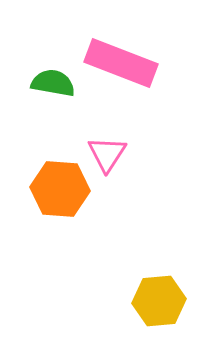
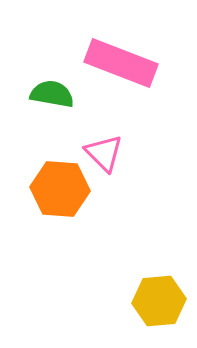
green semicircle: moved 1 px left, 11 px down
pink triangle: moved 3 px left, 1 px up; rotated 18 degrees counterclockwise
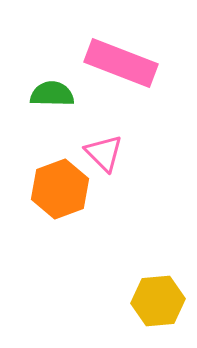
green semicircle: rotated 9 degrees counterclockwise
orange hexagon: rotated 24 degrees counterclockwise
yellow hexagon: moved 1 px left
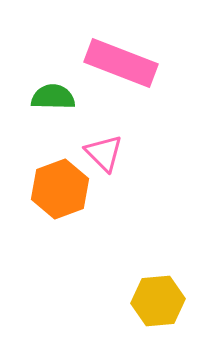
green semicircle: moved 1 px right, 3 px down
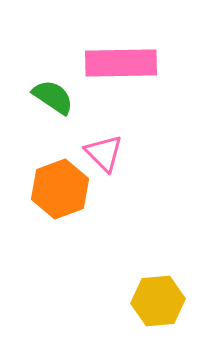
pink rectangle: rotated 22 degrees counterclockwise
green semicircle: rotated 33 degrees clockwise
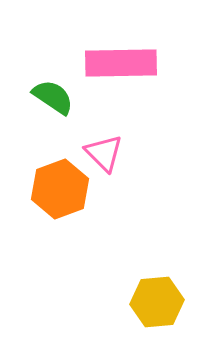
yellow hexagon: moved 1 px left, 1 px down
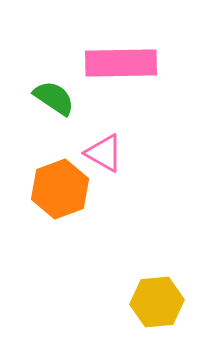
green semicircle: moved 1 px right, 1 px down
pink triangle: rotated 15 degrees counterclockwise
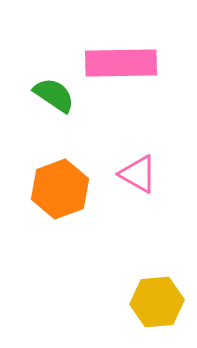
green semicircle: moved 3 px up
pink triangle: moved 34 px right, 21 px down
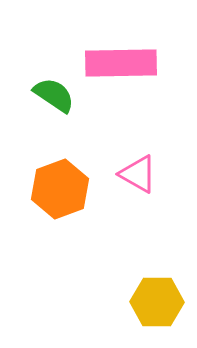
yellow hexagon: rotated 6 degrees clockwise
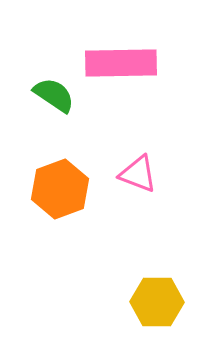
pink triangle: rotated 9 degrees counterclockwise
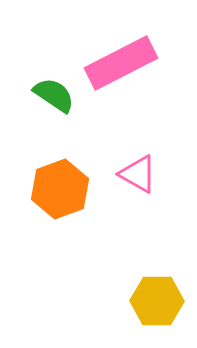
pink rectangle: rotated 26 degrees counterclockwise
pink triangle: rotated 9 degrees clockwise
yellow hexagon: moved 1 px up
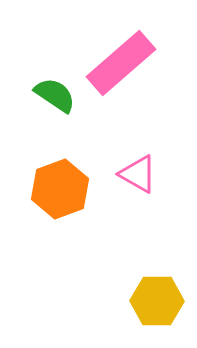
pink rectangle: rotated 14 degrees counterclockwise
green semicircle: moved 1 px right
